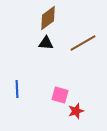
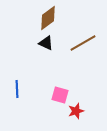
black triangle: rotated 21 degrees clockwise
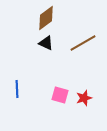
brown diamond: moved 2 px left
red star: moved 8 px right, 13 px up
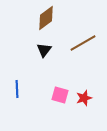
black triangle: moved 2 px left, 7 px down; rotated 42 degrees clockwise
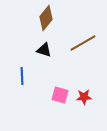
brown diamond: rotated 15 degrees counterclockwise
black triangle: rotated 49 degrees counterclockwise
blue line: moved 5 px right, 13 px up
red star: moved 1 px up; rotated 14 degrees clockwise
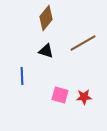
black triangle: moved 2 px right, 1 px down
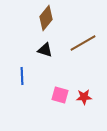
black triangle: moved 1 px left, 1 px up
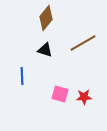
pink square: moved 1 px up
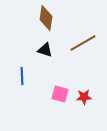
brown diamond: rotated 30 degrees counterclockwise
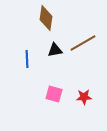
black triangle: moved 10 px right; rotated 28 degrees counterclockwise
blue line: moved 5 px right, 17 px up
pink square: moved 6 px left
